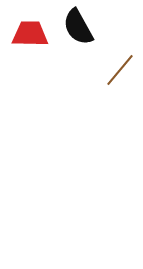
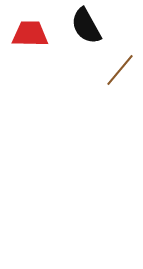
black semicircle: moved 8 px right, 1 px up
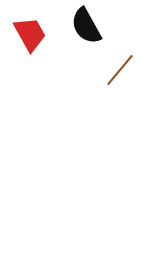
red trapezoid: rotated 60 degrees clockwise
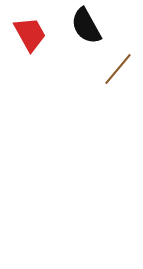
brown line: moved 2 px left, 1 px up
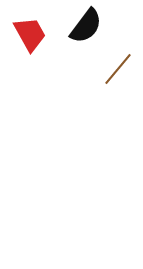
black semicircle: rotated 114 degrees counterclockwise
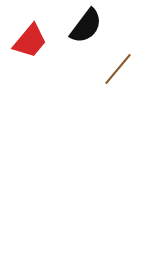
red trapezoid: moved 7 px down; rotated 69 degrees clockwise
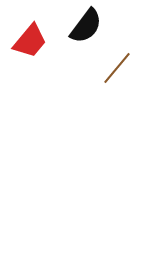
brown line: moved 1 px left, 1 px up
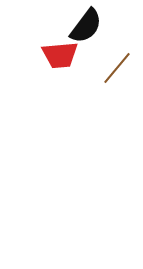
red trapezoid: moved 30 px right, 14 px down; rotated 45 degrees clockwise
